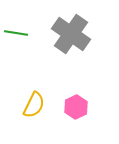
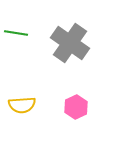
gray cross: moved 1 px left, 9 px down
yellow semicircle: moved 12 px left; rotated 60 degrees clockwise
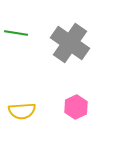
yellow semicircle: moved 6 px down
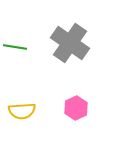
green line: moved 1 px left, 14 px down
pink hexagon: moved 1 px down
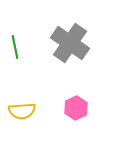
green line: rotated 70 degrees clockwise
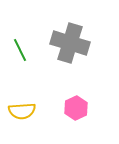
gray cross: rotated 18 degrees counterclockwise
green line: moved 5 px right, 3 px down; rotated 15 degrees counterclockwise
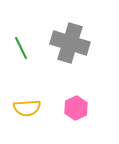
green line: moved 1 px right, 2 px up
yellow semicircle: moved 5 px right, 3 px up
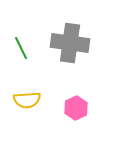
gray cross: rotated 9 degrees counterclockwise
yellow semicircle: moved 8 px up
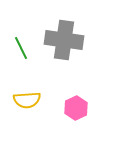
gray cross: moved 6 px left, 3 px up
